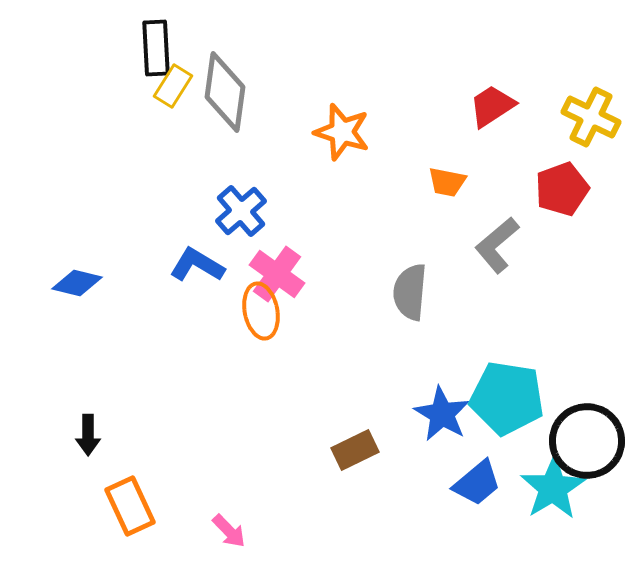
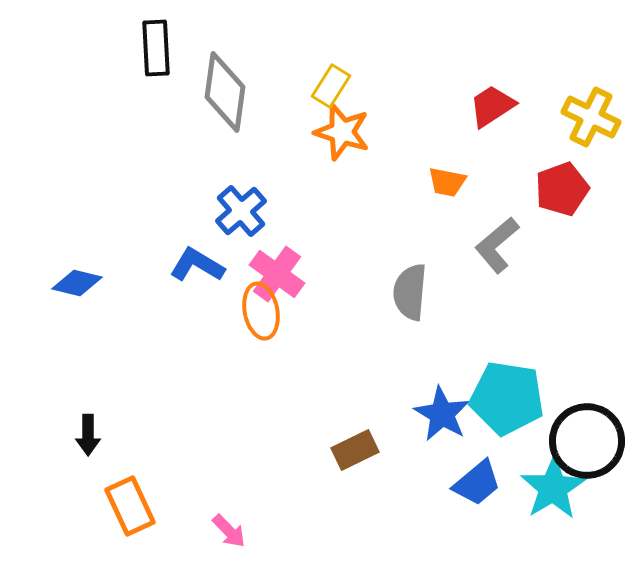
yellow rectangle: moved 158 px right
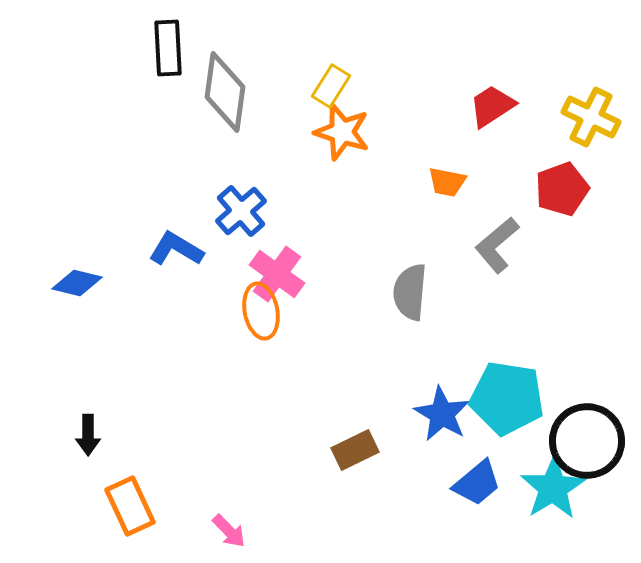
black rectangle: moved 12 px right
blue L-shape: moved 21 px left, 16 px up
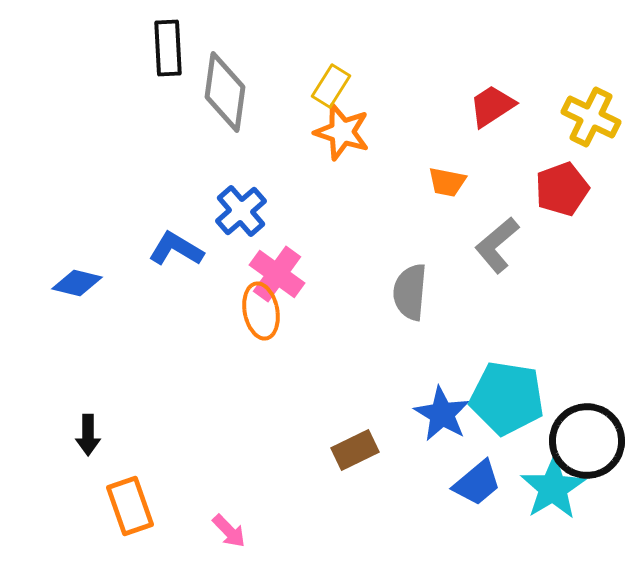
orange rectangle: rotated 6 degrees clockwise
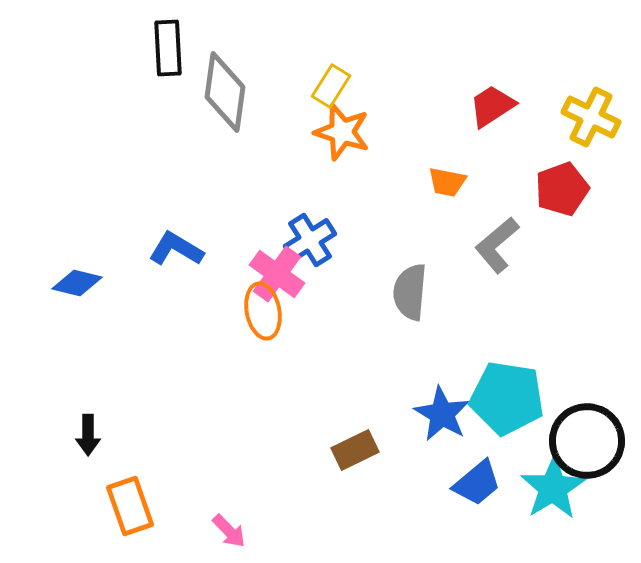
blue cross: moved 69 px right, 29 px down; rotated 9 degrees clockwise
orange ellipse: moved 2 px right
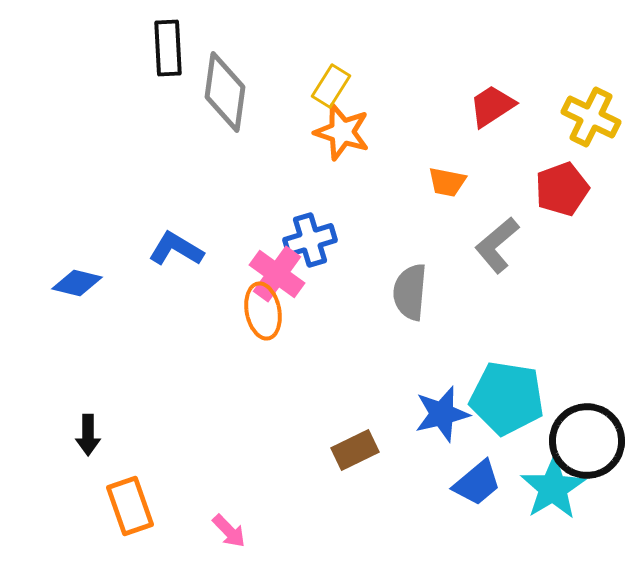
blue cross: rotated 15 degrees clockwise
blue star: rotated 28 degrees clockwise
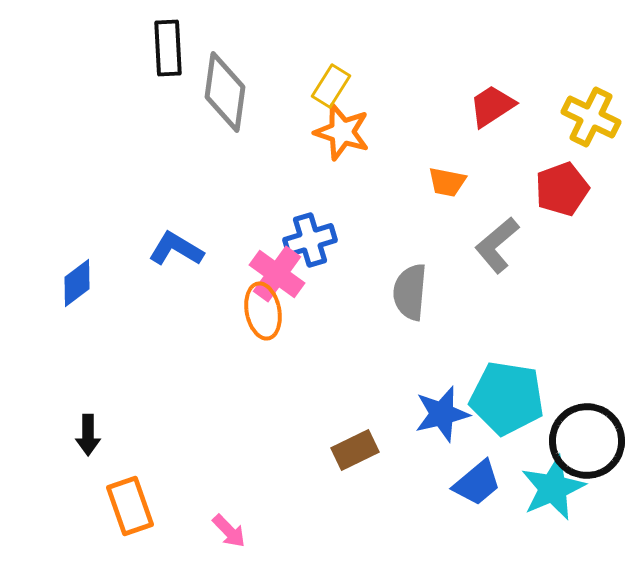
blue diamond: rotated 51 degrees counterclockwise
cyan star: rotated 8 degrees clockwise
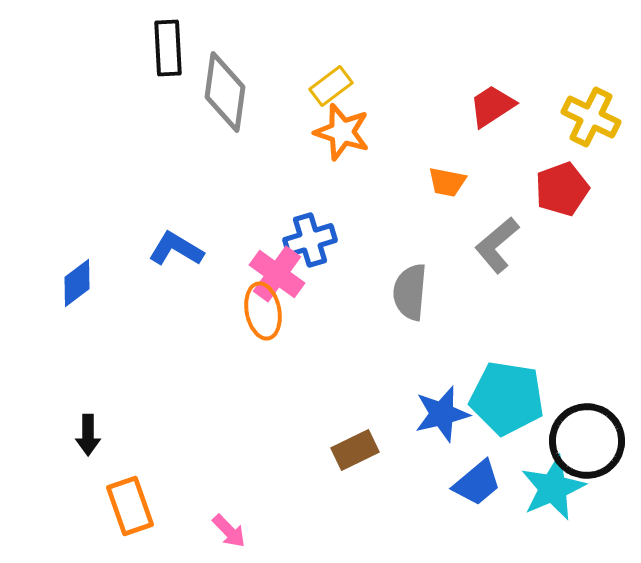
yellow rectangle: rotated 21 degrees clockwise
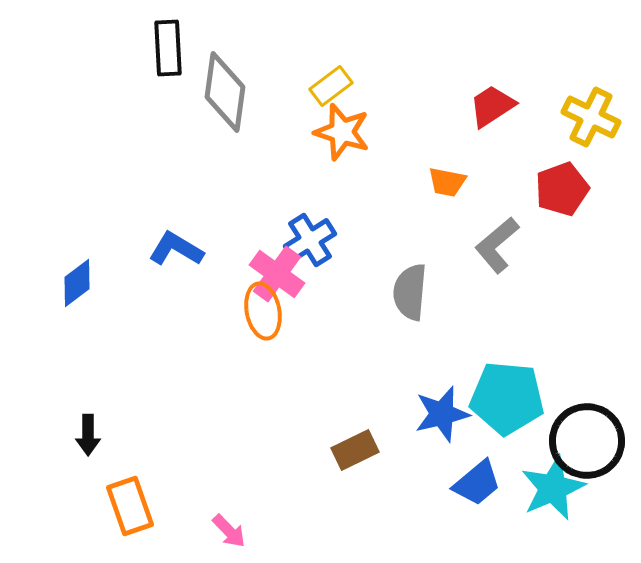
blue cross: rotated 15 degrees counterclockwise
cyan pentagon: rotated 4 degrees counterclockwise
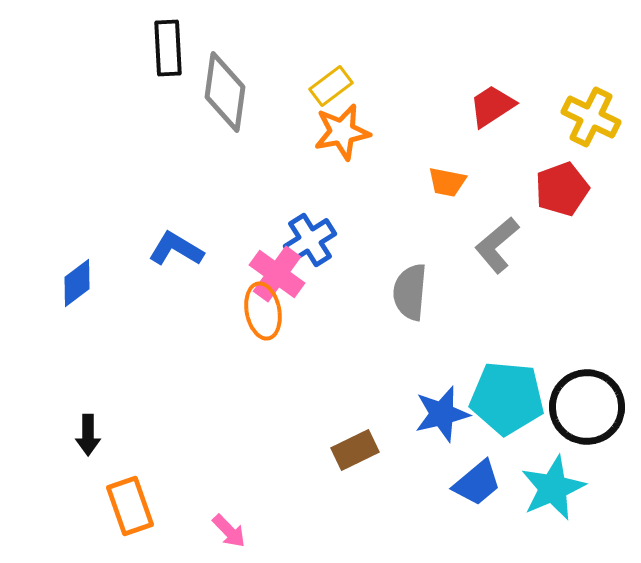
orange star: rotated 28 degrees counterclockwise
black circle: moved 34 px up
